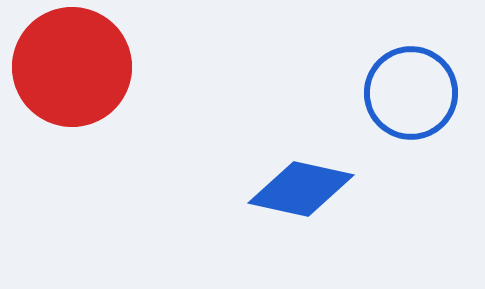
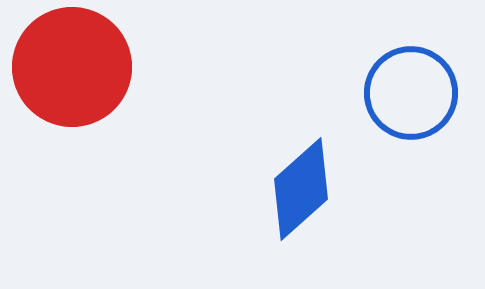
blue diamond: rotated 54 degrees counterclockwise
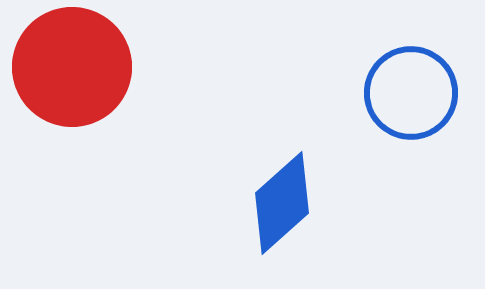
blue diamond: moved 19 px left, 14 px down
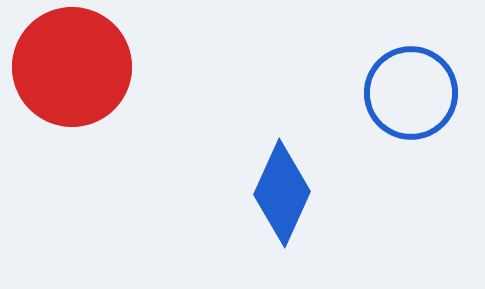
blue diamond: moved 10 px up; rotated 24 degrees counterclockwise
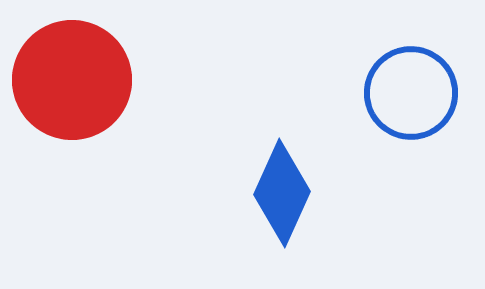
red circle: moved 13 px down
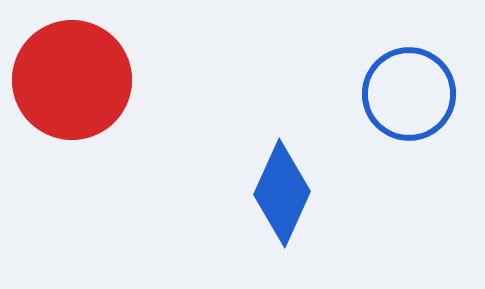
blue circle: moved 2 px left, 1 px down
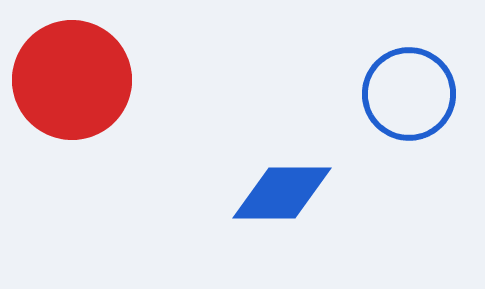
blue diamond: rotated 66 degrees clockwise
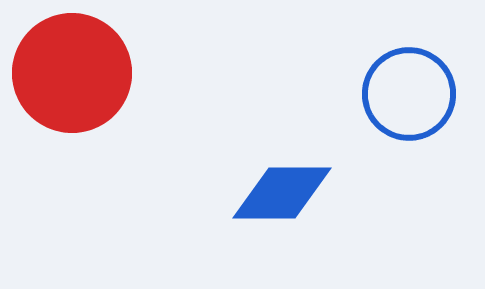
red circle: moved 7 px up
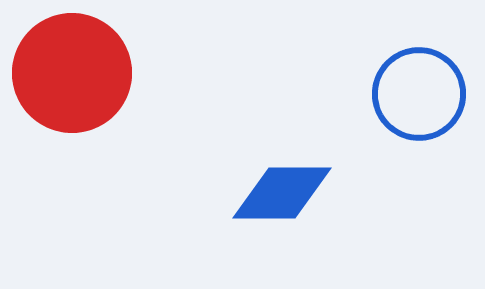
blue circle: moved 10 px right
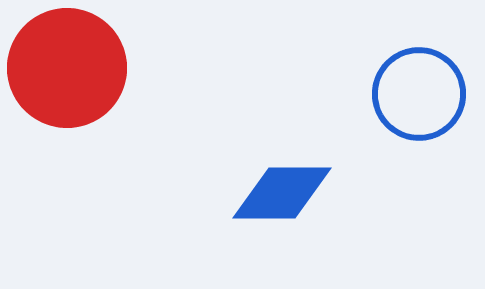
red circle: moved 5 px left, 5 px up
